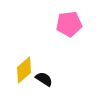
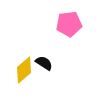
black semicircle: moved 16 px up
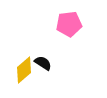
black semicircle: moved 1 px left
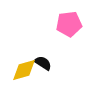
yellow diamond: rotated 24 degrees clockwise
